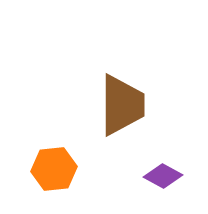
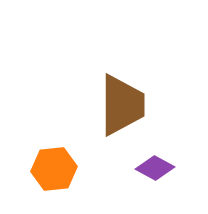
purple diamond: moved 8 px left, 8 px up
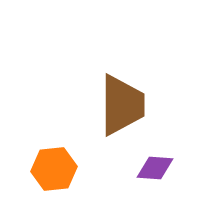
purple diamond: rotated 24 degrees counterclockwise
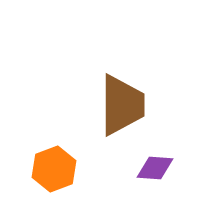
orange hexagon: rotated 15 degrees counterclockwise
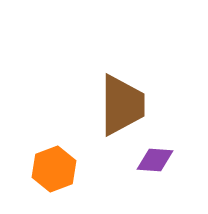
purple diamond: moved 8 px up
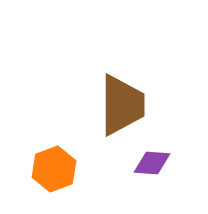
purple diamond: moved 3 px left, 3 px down
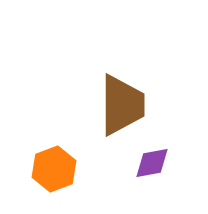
purple diamond: rotated 15 degrees counterclockwise
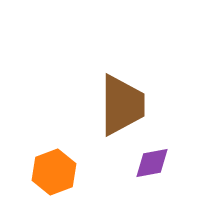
orange hexagon: moved 3 px down
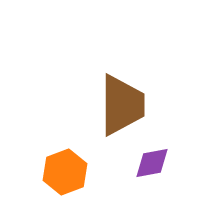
orange hexagon: moved 11 px right
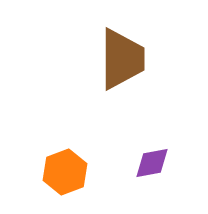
brown trapezoid: moved 46 px up
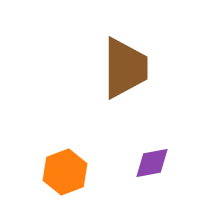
brown trapezoid: moved 3 px right, 9 px down
